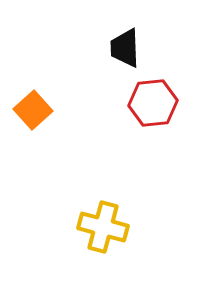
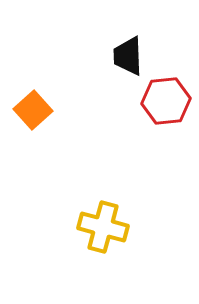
black trapezoid: moved 3 px right, 8 px down
red hexagon: moved 13 px right, 2 px up
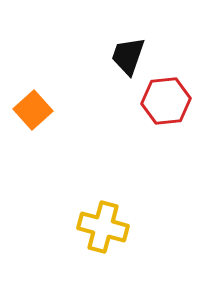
black trapezoid: rotated 21 degrees clockwise
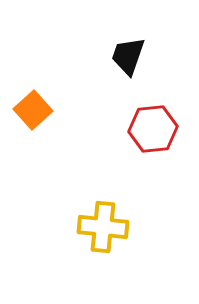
red hexagon: moved 13 px left, 28 px down
yellow cross: rotated 9 degrees counterclockwise
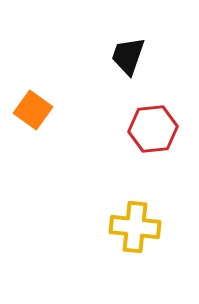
orange square: rotated 12 degrees counterclockwise
yellow cross: moved 32 px right
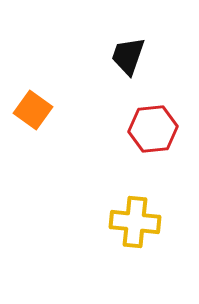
yellow cross: moved 5 px up
